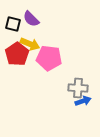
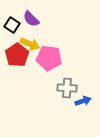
black square: moved 1 px left, 1 px down; rotated 21 degrees clockwise
red pentagon: moved 1 px down
gray cross: moved 11 px left
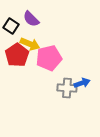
black square: moved 1 px left, 1 px down
pink pentagon: rotated 20 degrees counterclockwise
blue arrow: moved 1 px left, 18 px up
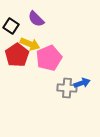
purple semicircle: moved 5 px right
pink pentagon: rotated 10 degrees counterclockwise
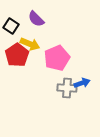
pink pentagon: moved 8 px right
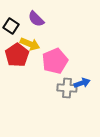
pink pentagon: moved 2 px left, 3 px down
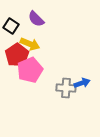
pink pentagon: moved 25 px left, 9 px down
gray cross: moved 1 px left
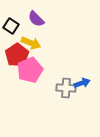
yellow arrow: moved 1 px right, 1 px up
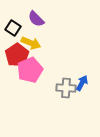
black square: moved 2 px right, 2 px down
blue arrow: rotated 42 degrees counterclockwise
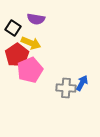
purple semicircle: rotated 36 degrees counterclockwise
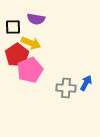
black square: moved 1 px up; rotated 35 degrees counterclockwise
blue arrow: moved 4 px right
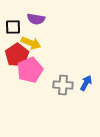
gray cross: moved 3 px left, 3 px up
